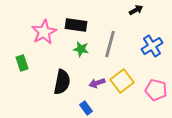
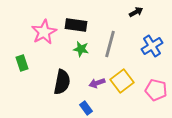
black arrow: moved 2 px down
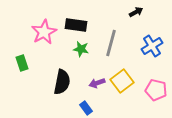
gray line: moved 1 px right, 1 px up
